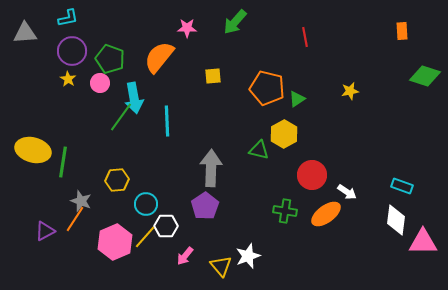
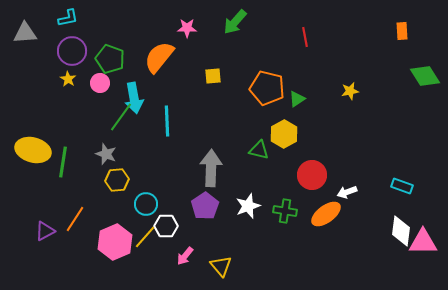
green diamond at (425, 76): rotated 40 degrees clockwise
white arrow at (347, 192): rotated 126 degrees clockwise
gray star at (81, 201): moved 25 px right, 47 px up
white diamond at (396, 220): moved 5 px right, 11 px down
white star at (248, 256): moved 50 px up
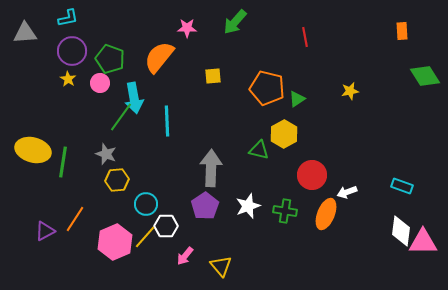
orange ellipse at (326, 214): rotated 32 degrees counterclockwise
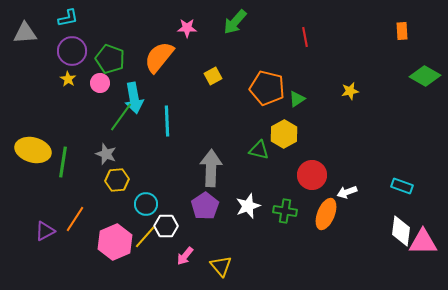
yellow square at (213, 76): rotated 24 degrees counterclockwise
green diamond at (425, 76): rotated 28 degrees counterclockwise
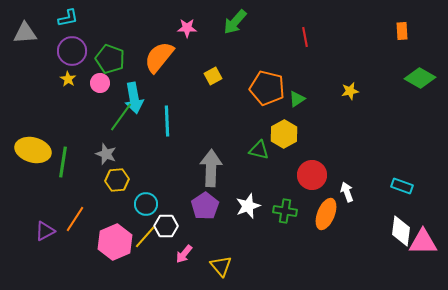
green diamond at (425, 76): moved 5 px left, 2 px down
white arrow at (347, 192): rotated 90 degrees clockwise
pink arrow at (185, 256): moved 1 px left, 2 px up
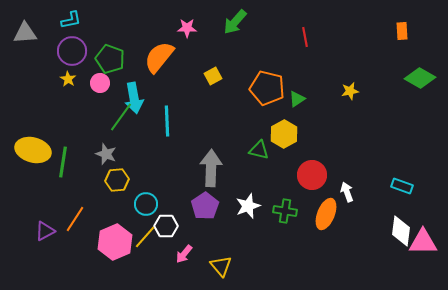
cyan L-shape at (68, 18): moved 3 px right, 2 px down
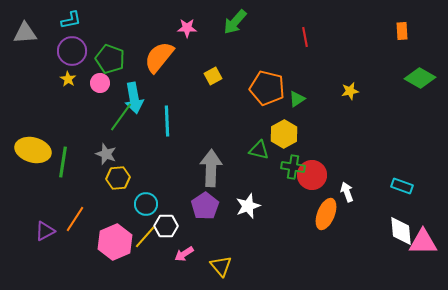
yellow hexagon at (117, 180): moved 1 px right, 2 px up
green cross at (285, 211): moved 8 px right, 44 px up
white diamond at (401, 231): rotated 12 degrees counterclockwise
pink arrow at (184, 254): rotated 18 degrees clockwise
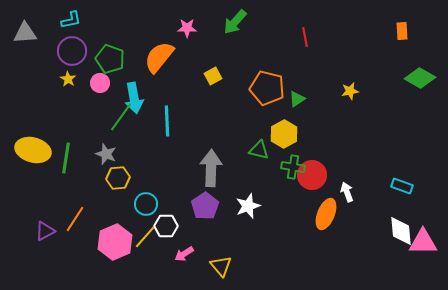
green line at (63, 162): moved 3 px right, 4 px up
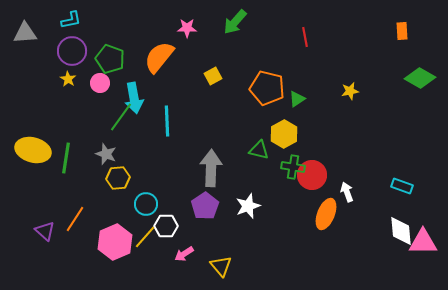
purple triangle at (45, 231): rotated 50 degrees counterclockwise
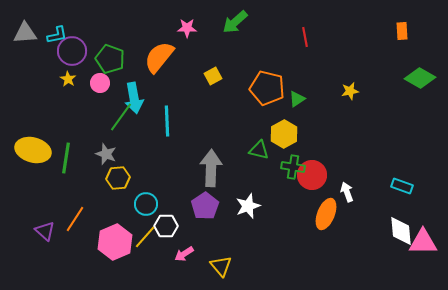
cyan L-shape at (71, 20): moved 14 px left, 15 px down
green arrow at (235, 22): rotated 8 degrees clockwise
